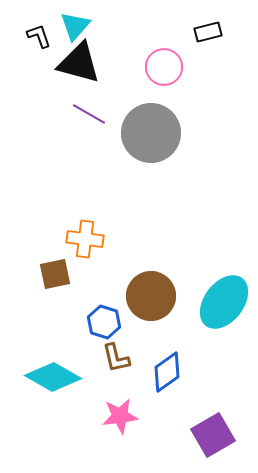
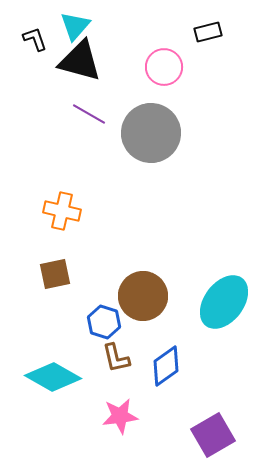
black L-shape: moved 4 px left, 3 px down
black triangle: moved 1 px right, 2 px up
orange cross: moved 23 px left, 28 px up; rotated 6 degrees clockwise
brown circle: moved 8 px left
blue diamond: moved 1 px left, 6 px up
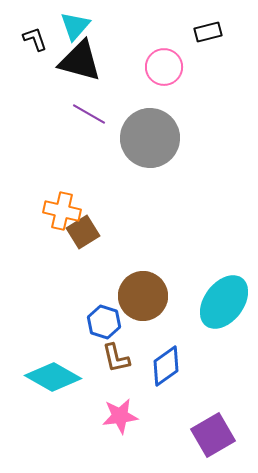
gray circle: moved 1 px left, 5 px down
brown square: moved 28 px right, 42 px up; rotated 20 degrees counterclockwise
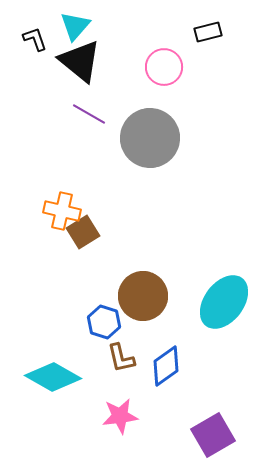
black triangle: rotated 24 degrees clockwise
brown L-shape: moved 5 px right
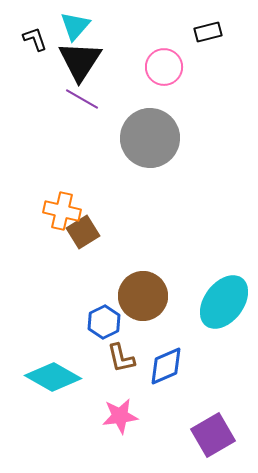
black triangle: rotated 24 degrees clockwise
purple line: moved 7 px left, 15 px up
blue hexagon: rotated 16 degrees clockwise
blue diamond: rotated 12 degrees clockwise
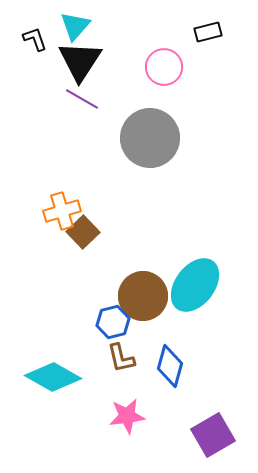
orange cross: rotated 30 degrees counterclockwise
brown square: rotated 12 degrees counterclockwise
cyan ellipse: moved 29 px left, 17 px up
blue hexagon: moved 9 px right; rotated 12 degrees clockwise
blue diamond: moved 4 px right; rotated 51 degrees counterclockwise
pink star: moved 7 px right
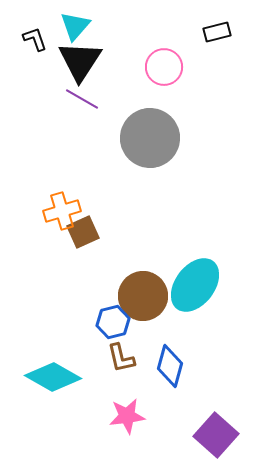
black rectangle: moved 9 px right
brown square: rotated 20 degrees clockwise
purple square: moved 3 px right; rotated 18 degrees counterclockwise
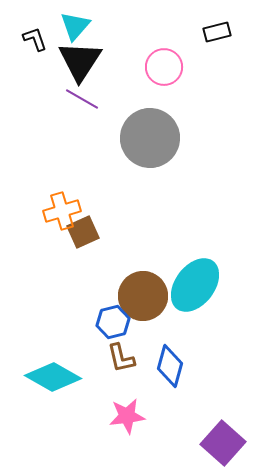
purple square: moved 7 px right, 8 px down
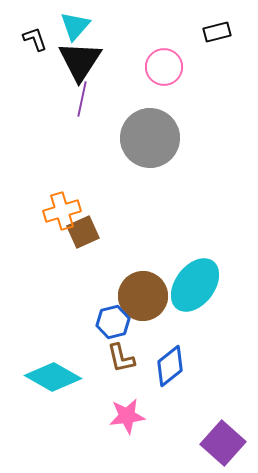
purple line: rotated 72 degrees clockwise
blue diamond: rotated 36 degrees clockwise
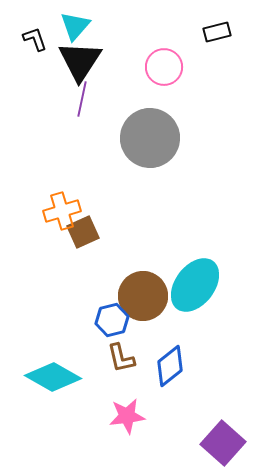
blue hexagon: moved 1 px left, 2 px up
